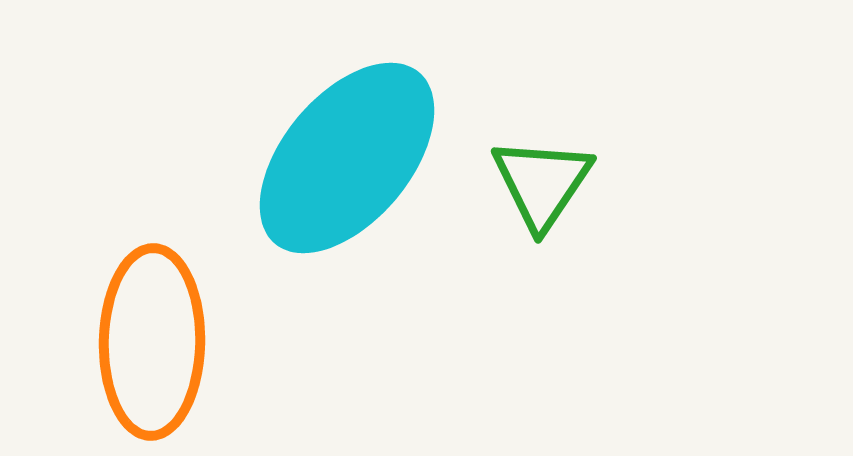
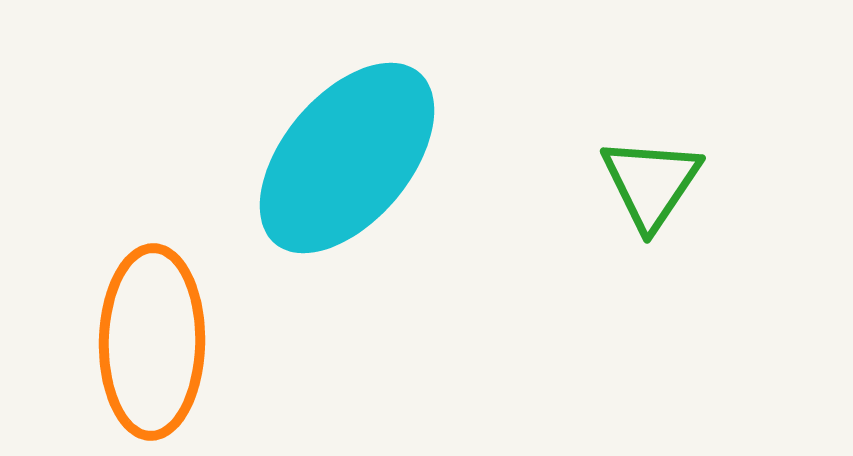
green triangle: moved 109 px right
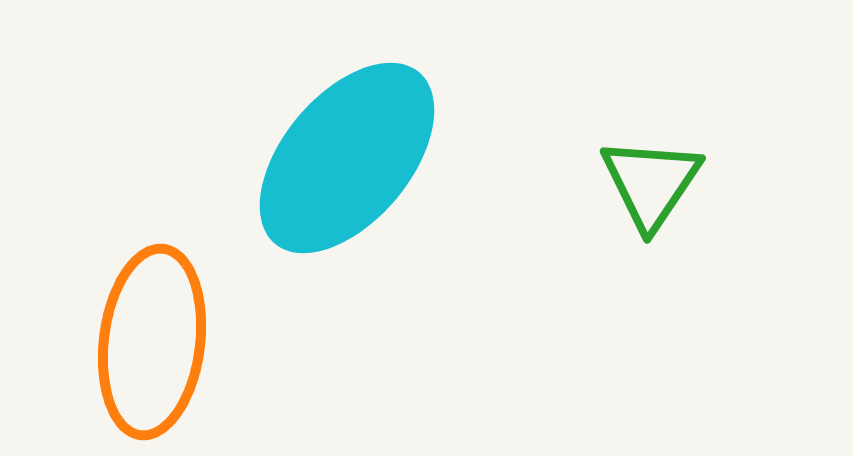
orange ellipse: rotated 6 degrees clockwise
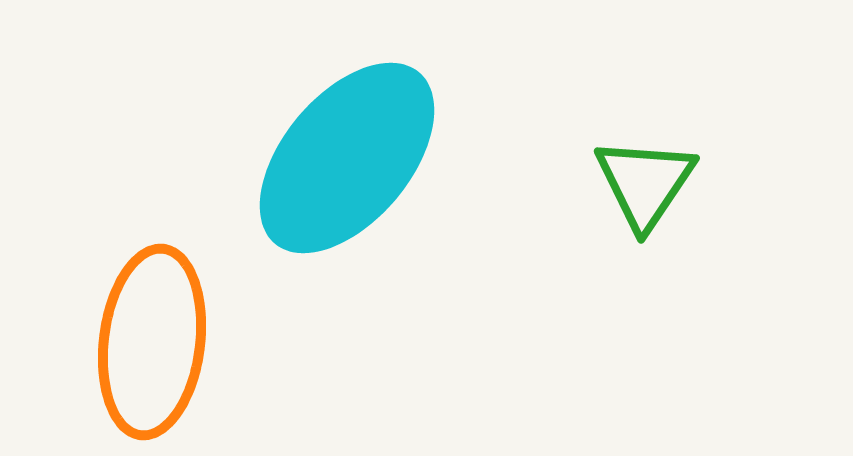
green triangle: moved 6 px left
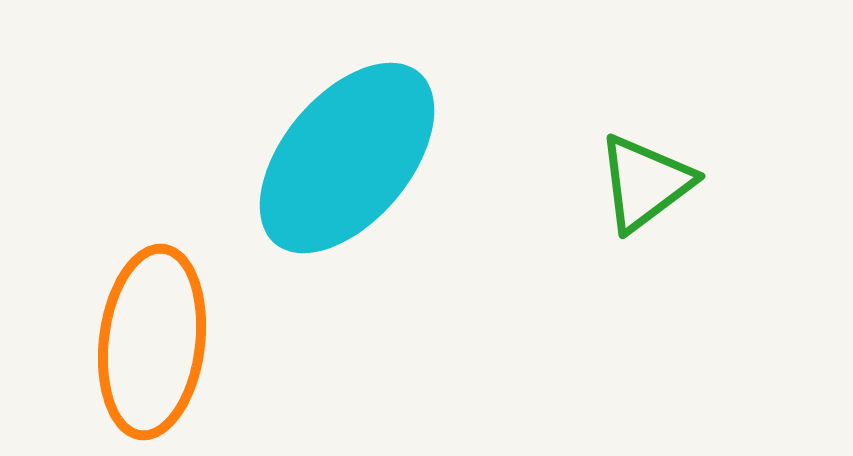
green triangle: rotated 19 degrees clockwise
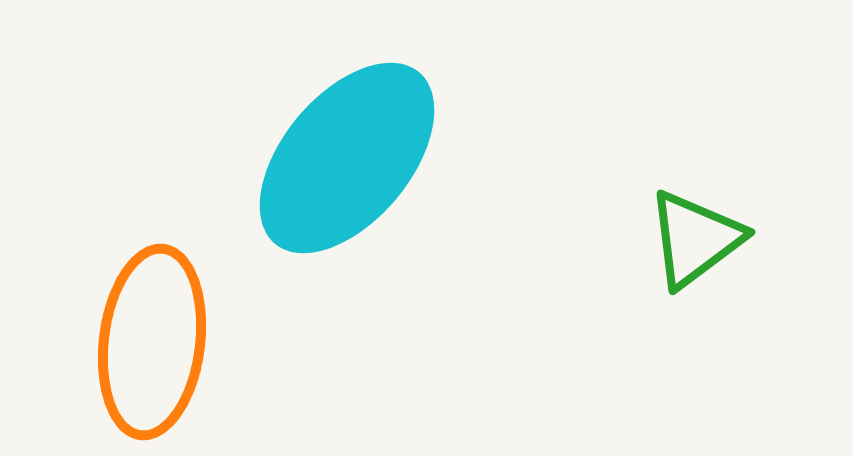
green triangle: moved 50 px right, 56 px down
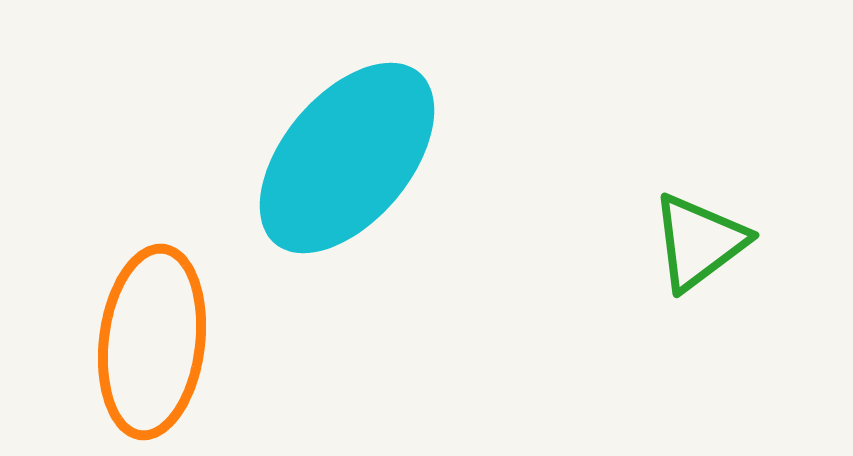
green triangle: moved 4 px right, 3 px down
